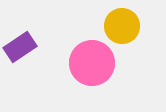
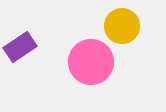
pink circle: moved 1 px left, 1 px up
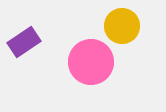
purple rectangle: moved 4 px right, 5 px up
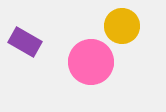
purple rectangle: moved 1 px right; rotated 64 degrees clockwise
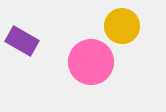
purple rectangle: moved 3 px left, 1 px up
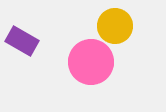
yellow circle: moved 7 px left
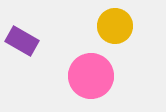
pink circle: moved 14 px down
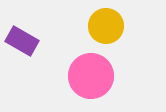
yellow circle: moved 9 px left
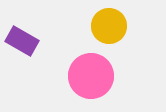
yellow circle: moved 3 px right
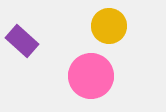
purple rectangle: rotated 12 degrees clockwise
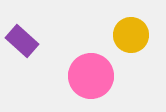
yellow circle: moved 22 px right, 9 px down
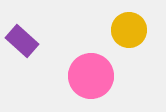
yellow circle: moved 2 px left, 5 px up
